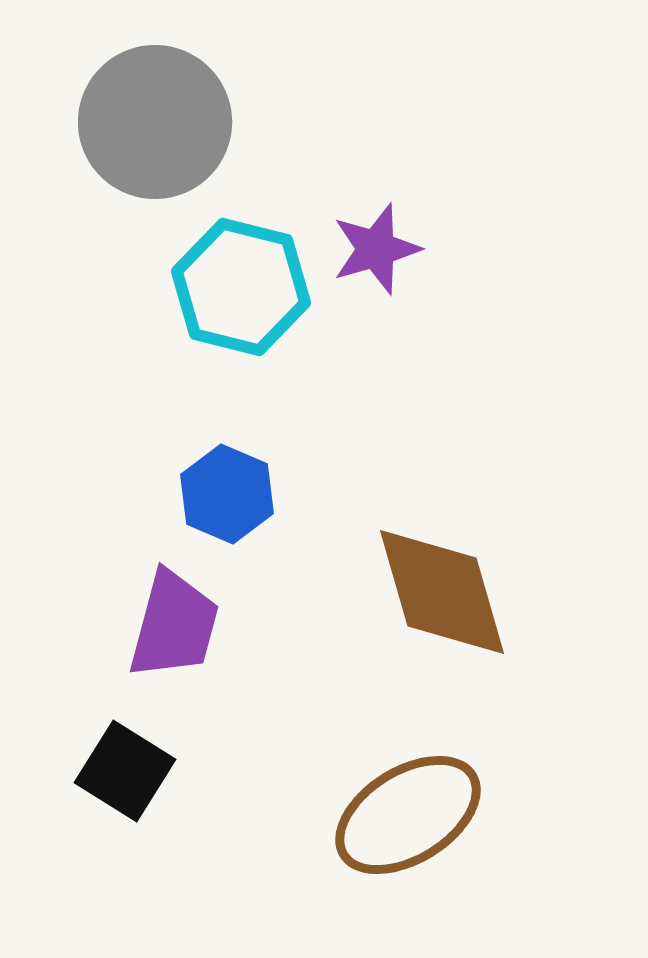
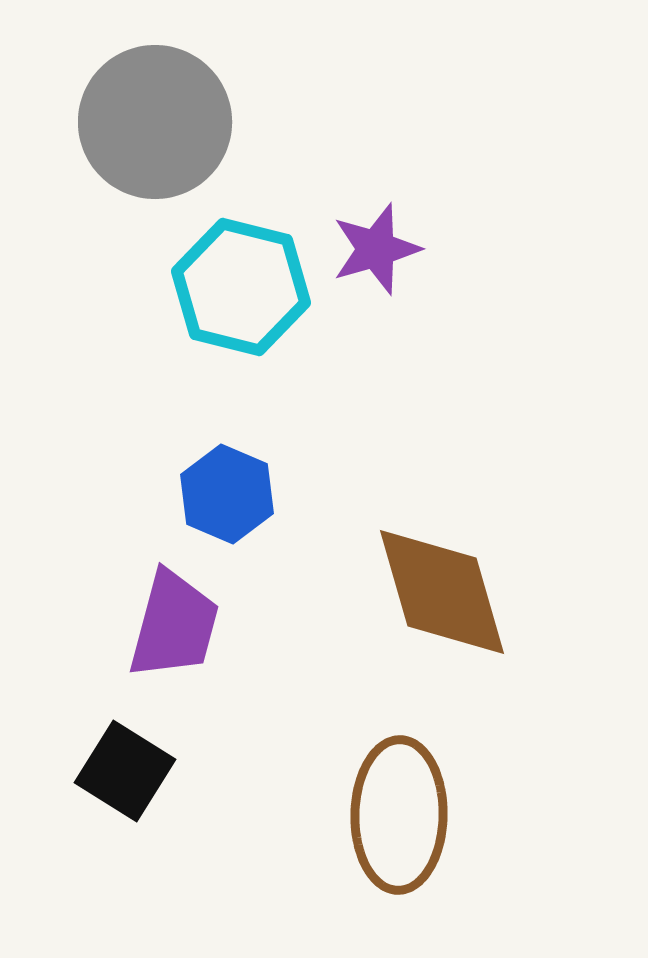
brown ellipse: moved 9 px left; rotated 57 degrees counterclockwise
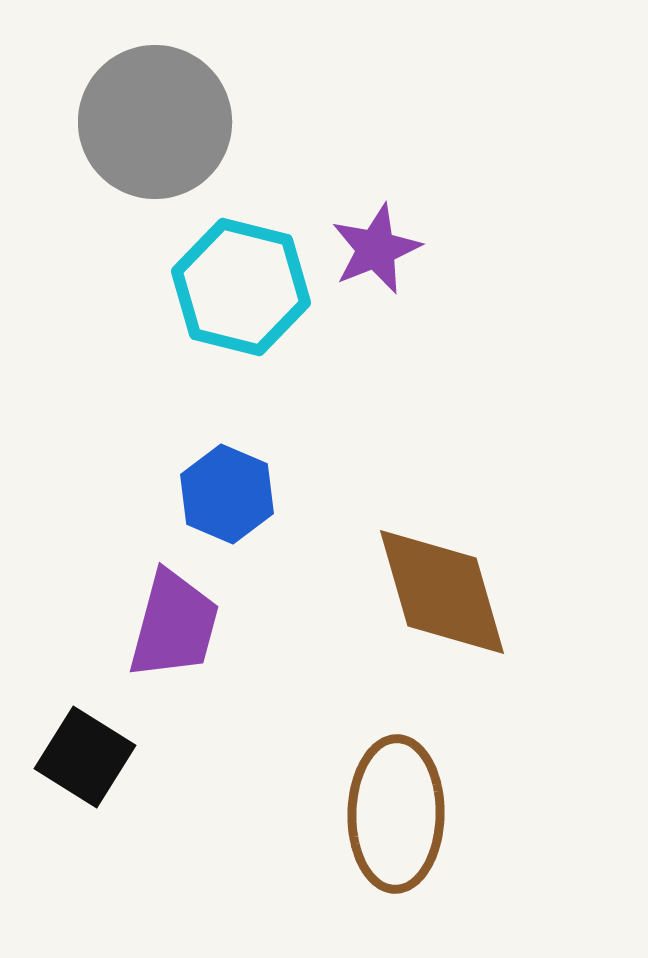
purple star: rotated 6 degrees counterclockwise
black square: moved 40 px left, 14 px up
brown ellipse: moved 3 px left, 1 px up
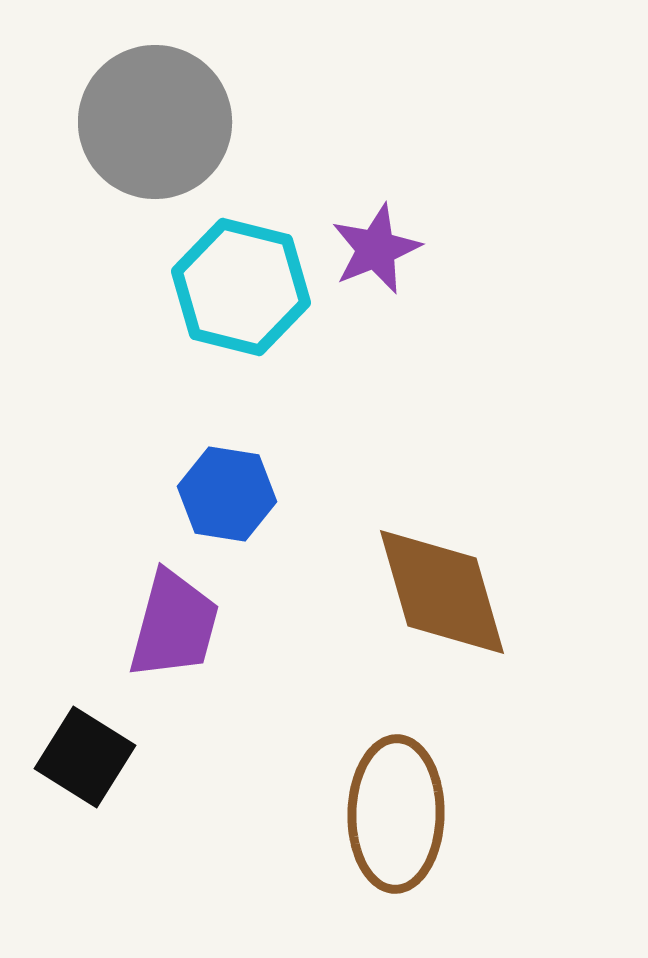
blue hexagon: rotated 14 degrees counterclockwise
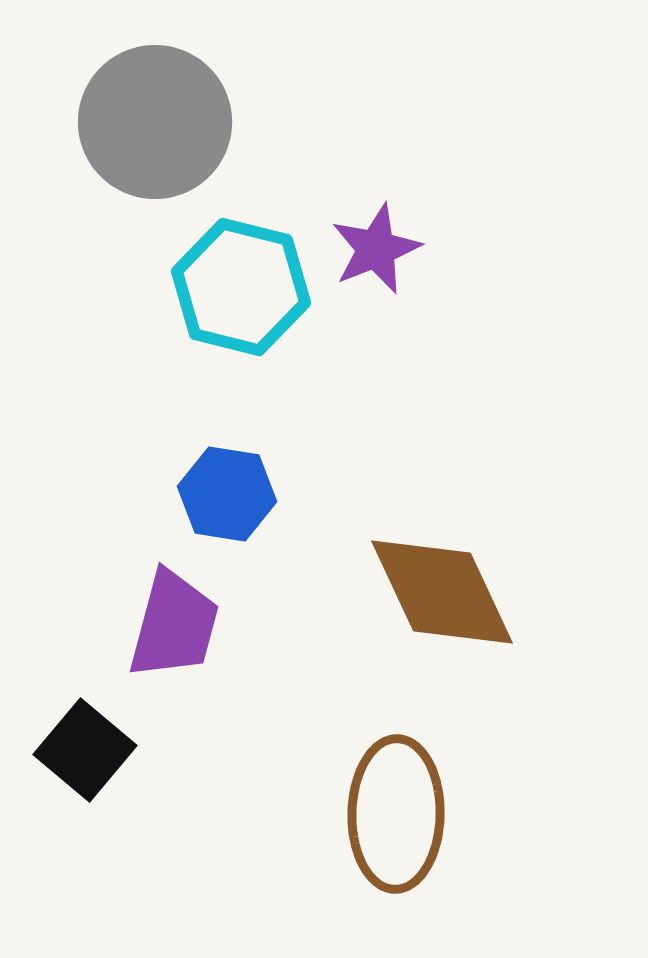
brown diamond: rotated 9 degrees counterclockwise
black square: moved 7 px up; rotated 8 degrees clockwise
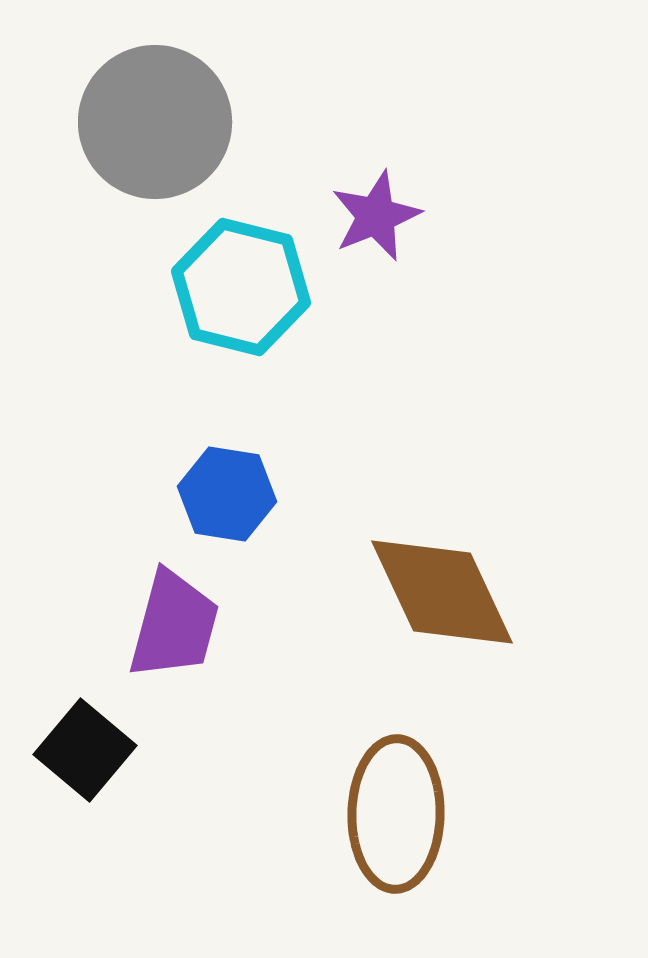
purple star: moved 33 px up
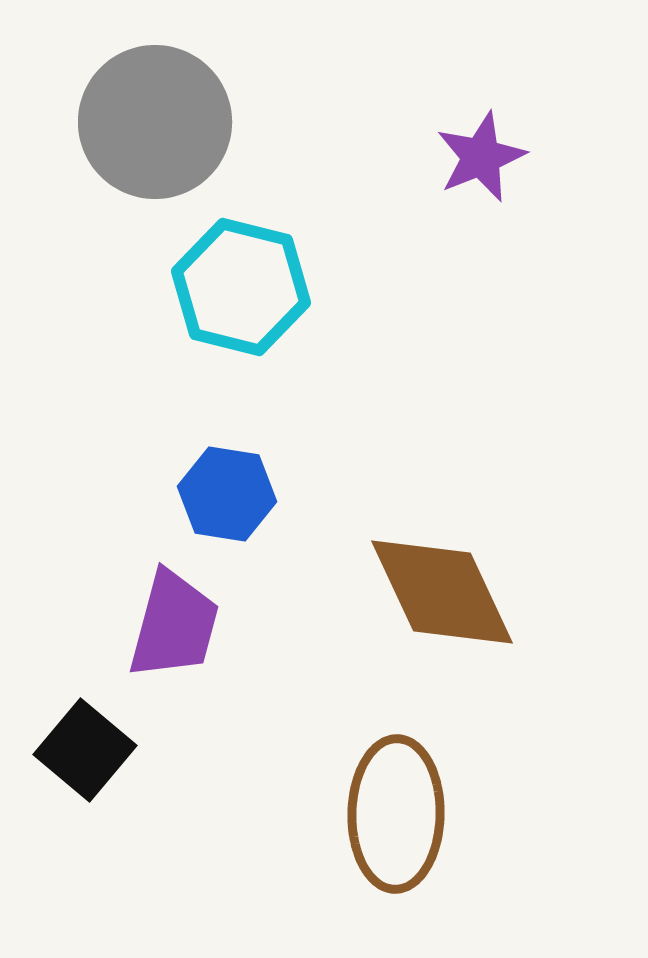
purple star: moved 105 px right, 59 px up
